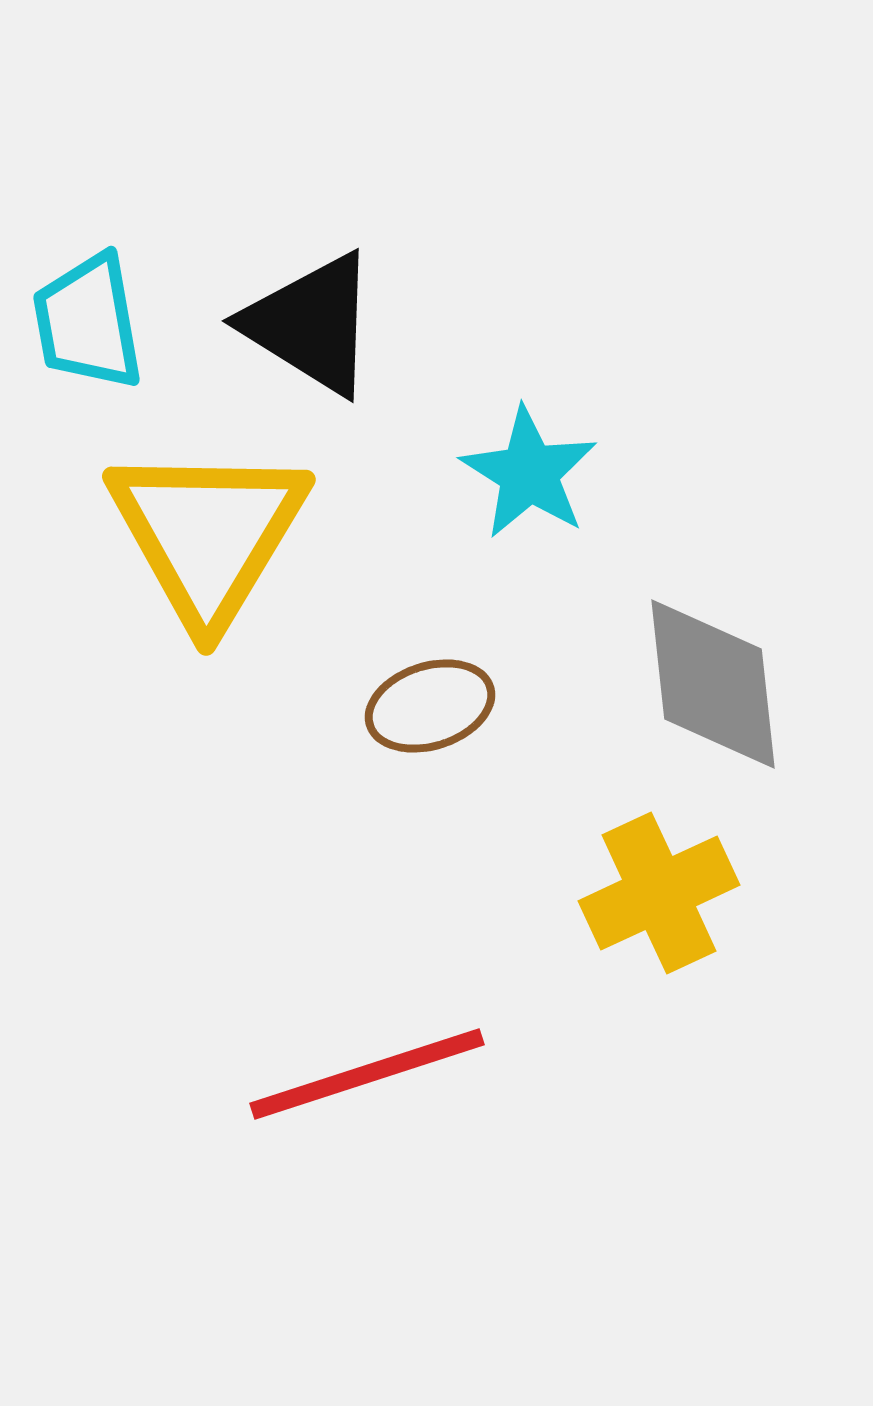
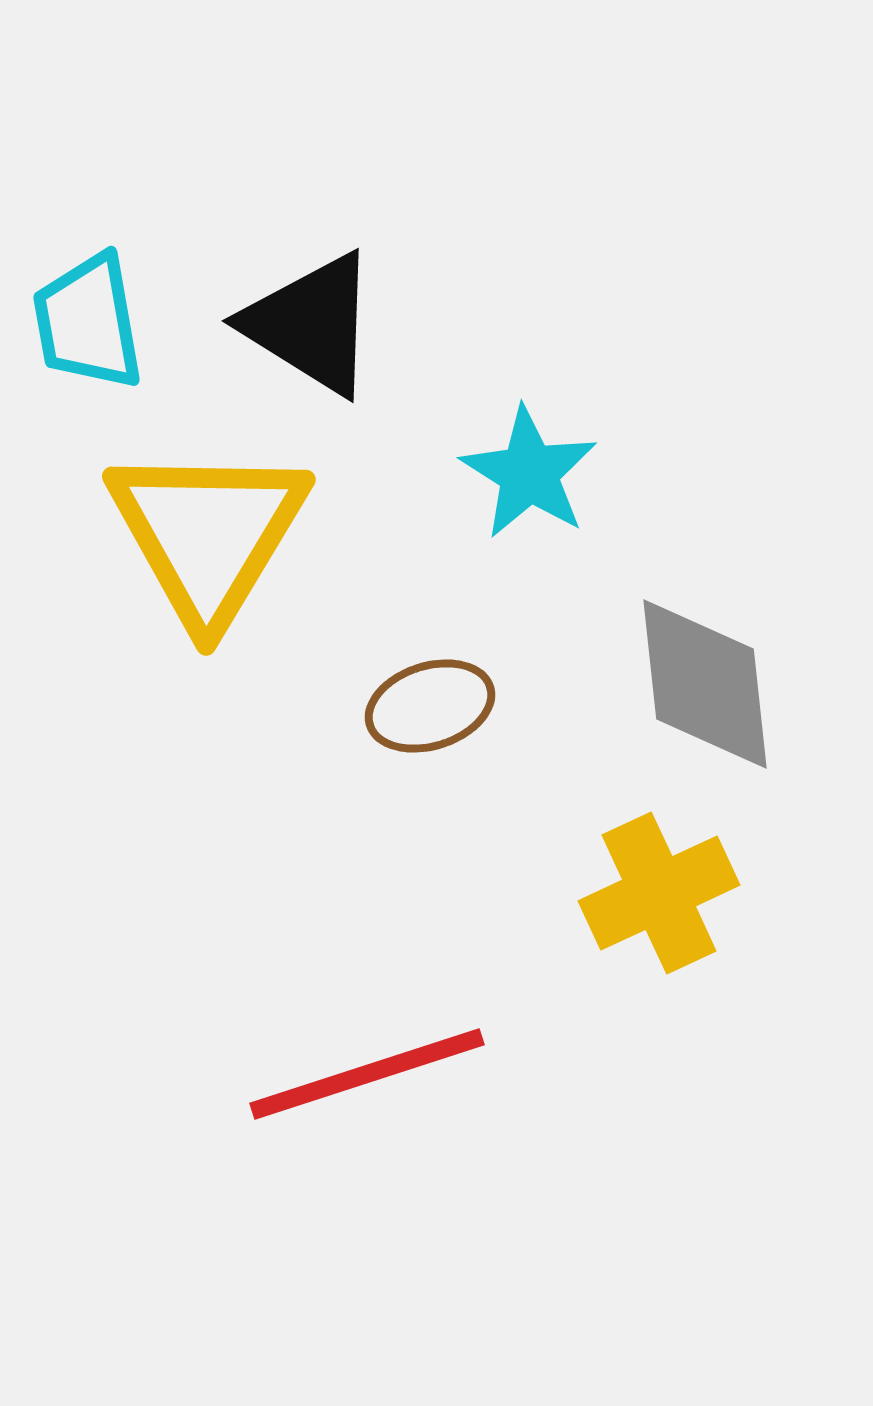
gray diamond: moved 8 px left
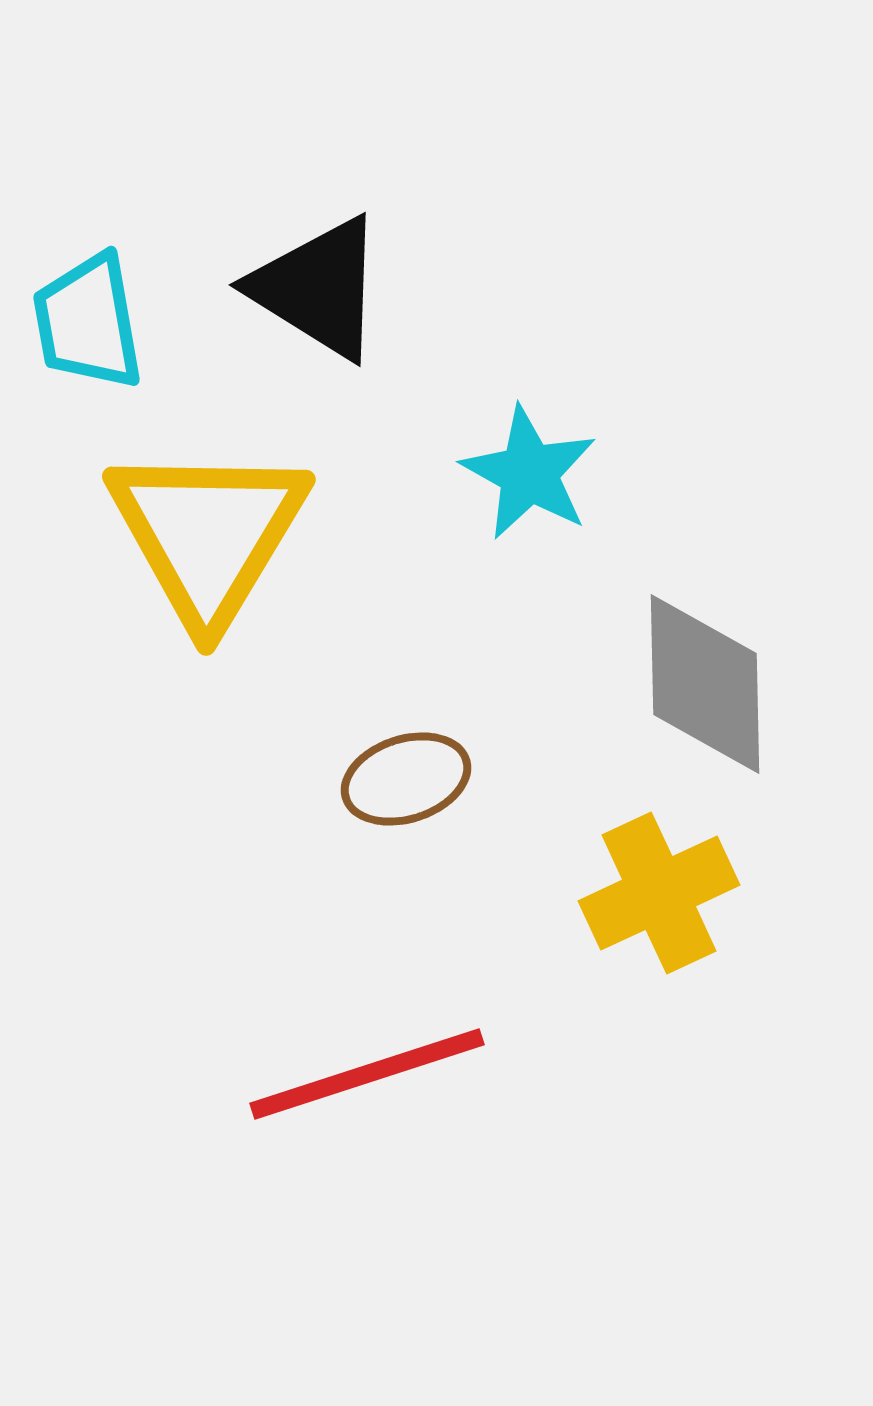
black triangle: moved 7 px right, 36 px up
cyan star: rotated 3 degrees counterclockwise
gray diamond: rotated 5 degrees clockwise
brown ellipse: moved 24 px left, 73 px down
